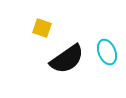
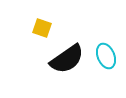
cyan ellipse: moved 1 px left, 4 px down
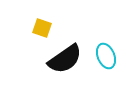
black semicircle: moved 2 px left
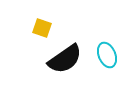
cyan ellipse: moved 1 px right, 1 px up
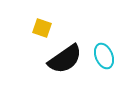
cyan ellipse: moved 3 px left, 1 px down
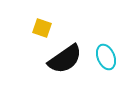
cyan ellipse: moved 2 px right, 1 px down
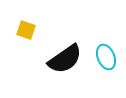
yellow square: moved 16 px left, 2 px down
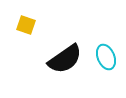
yellow square: moved 5 px up
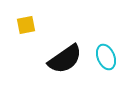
yellow square: rotated 30 degrees counterclockwise
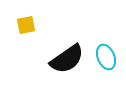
black semicircle: moved 2 px right
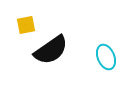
black semicircle: moved 16 px left, 9 px up
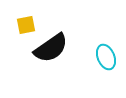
black semicircle: moved 2 px up
